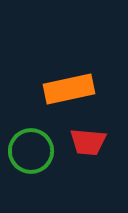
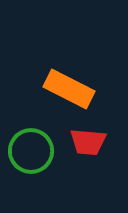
orange rectangle: rotated 39 degrees clockwise
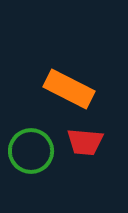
red trapezoid: moved 3 px left
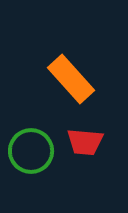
orange rectangle: moved 2 px right, 10 px up; rotated 21 degrees clockwise
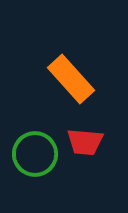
green circle: moved 4 px right, 3 px down
